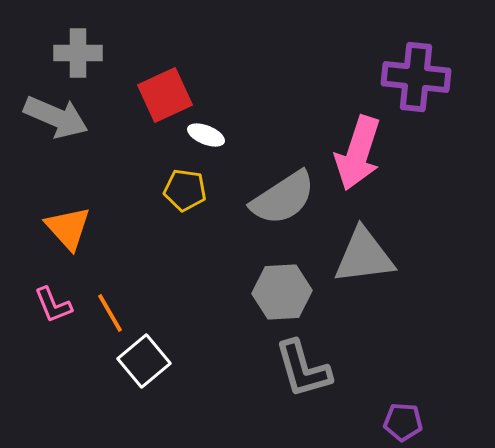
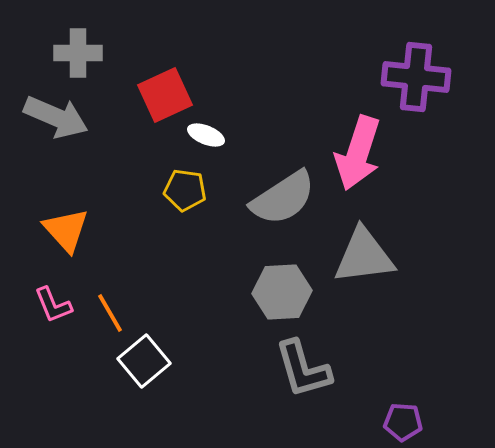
orange triangle: moved 2 px left, 2 px down
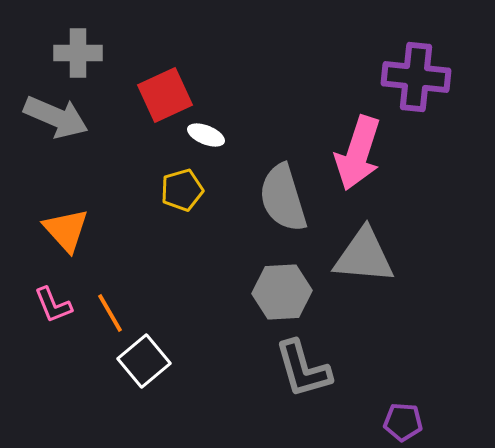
yellow pentagon: moved 3 px left; rotated 24 degrees counterclockwise
gray semicircle: rotated 106 degrees clockwise
gray triangle: rotated 12 degrees clockwise
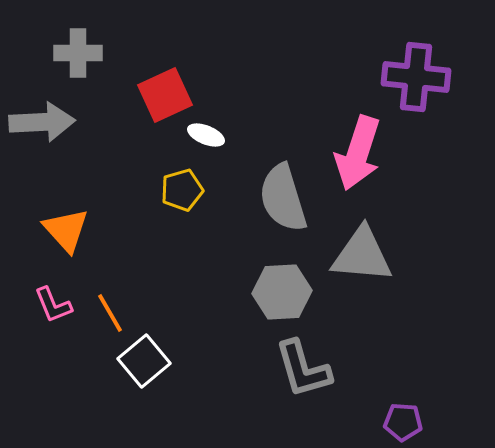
gray arrow: moved 14 px left, 5 px down; rotated 26 degrees counterclockwise
gray triangle: moved 2 px left, 1 px up
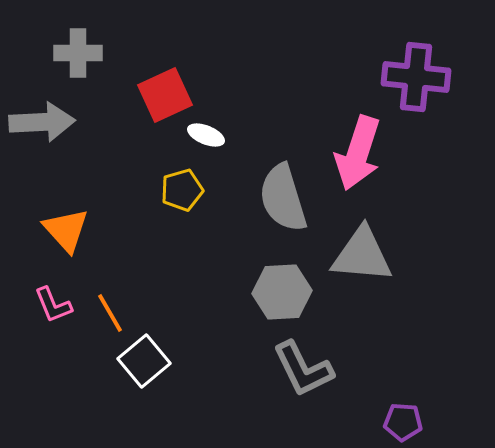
gray L-shape: rotated 10 degrees counterclockwise
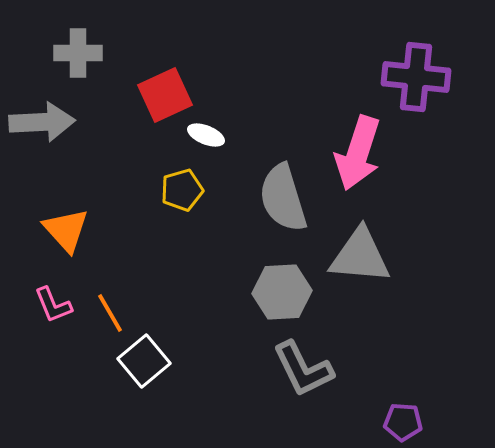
gray triangle: moved 2 px left, 1 px down
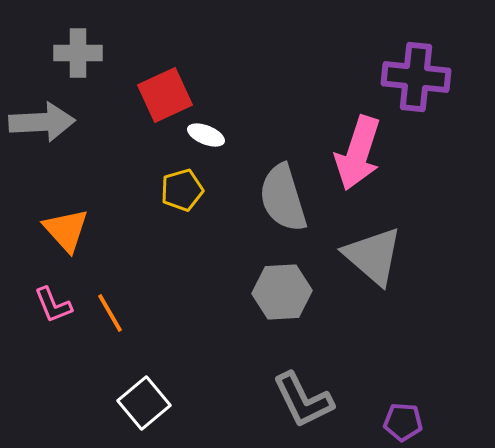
gray triangle: moved 13 px right; rotated 36 degrees clockwise
white square: moved 42 px down
gray L-shape: moved 31 px down
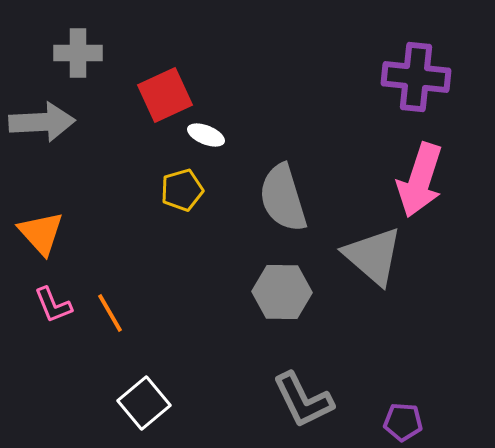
pink arrow: moved 62 px right, 27 px down
orange triangle: moved 25 px left, 3 px down
gray hexagon: rotated 4 degrees clockwise
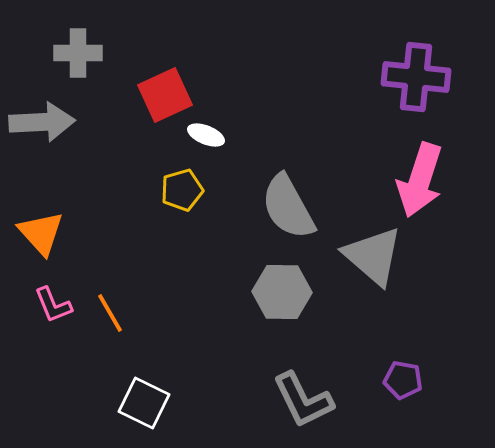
gray semicircle: moved 5 px right, 9 px down; rotated 12 degrees counterclockwise
white square: rotated 24 degrees counterclockwise
purple pentagon: moved 42 px up; rotated 6 degrees clockwise
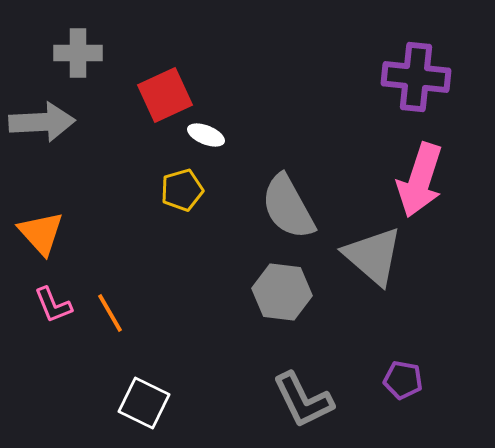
gray hexagon: rotated 6 degrees clockwise
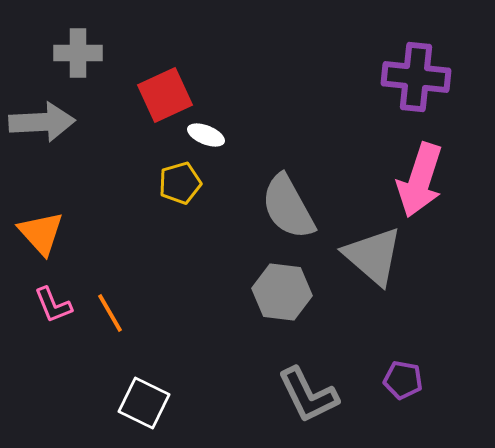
yellow pentagon: moved 2 px left, 7 px up
gray L-shape: moved 5 px right, 5 px up
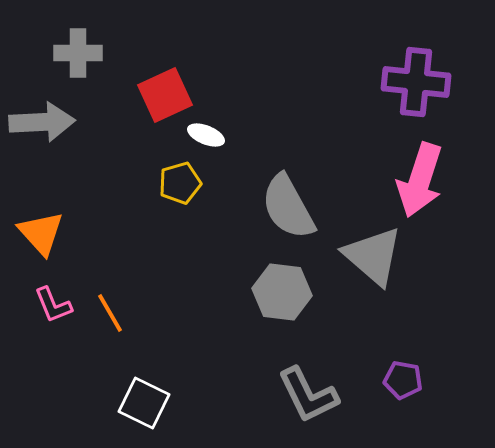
purple cross: moved 5 px down
